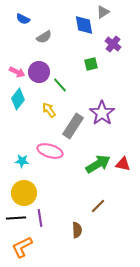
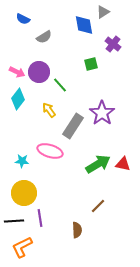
black line: moved 2 px left, 3 px down
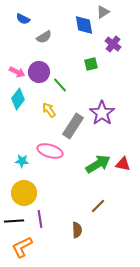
purple line: moved 1 px down
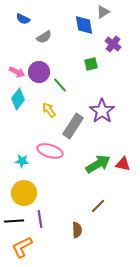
purple star: moved 2 px up
